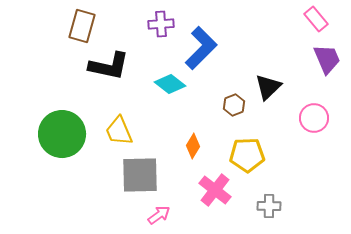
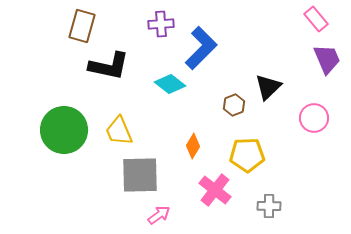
green circle: moved 2 px right, 4 px up
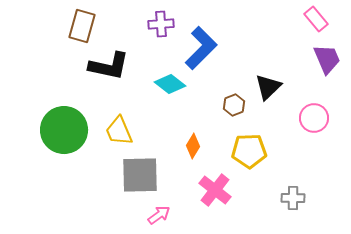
yellow pentagon: moved 2 px right, 4 px up
gray cross: moved 24 px right, 8 px up
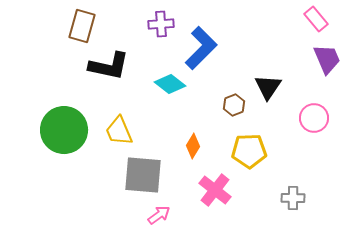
black triangle: rotated 12 degrees counterclockwise
gray square: moved 3 px right; rotated 6 degrees clockwise
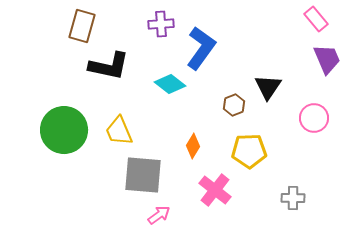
blue L-shape: rotated 9 degrees counterclockwise
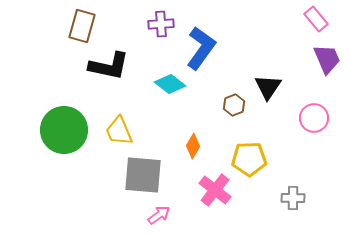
yellow pentagon: moved 8 px down
